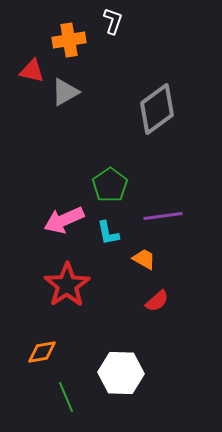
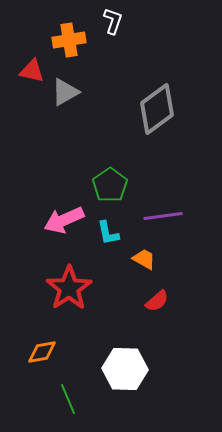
red star: moved 2 px right, 3 px down
white hexagon: moved 4 px right, 4 px up
green line: moved 2 px right, 2 px down
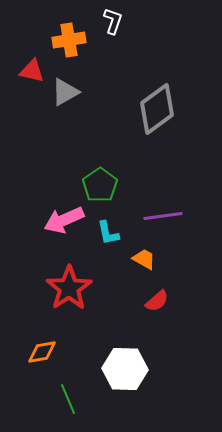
green pentagon: moved 10 px left
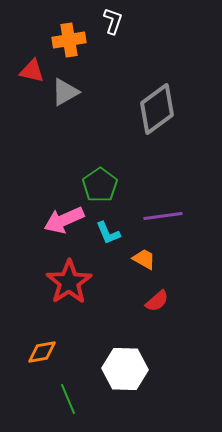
cyan L-shape: rotated 12 degrees counterclockwise
red star: moved 6 px up
